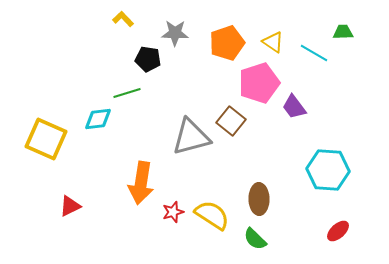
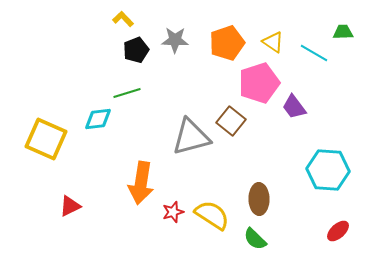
gray star: moved 7 px down
black pentagon: moved 12 px left, 9 px up; rotated 30 degrees counterclockwise
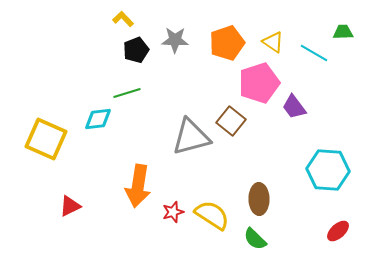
orange arrow: moved 3 px left, 3 px down
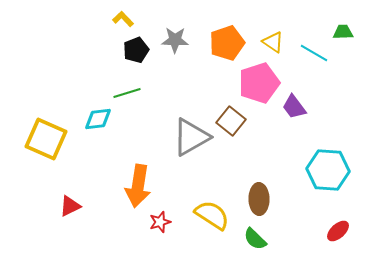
gray triangle: rotated 15 degrees counterclockwise
red star: moved 13 px left, 10 px down
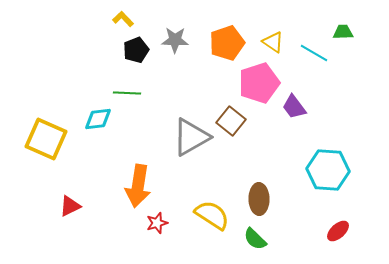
green line: rotated 20 degrees clockwise
red star: moved 3 px left, 1 px down
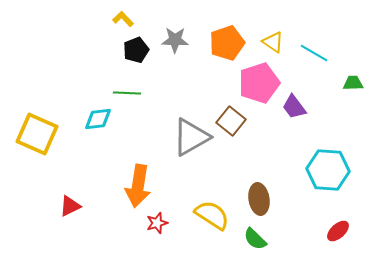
green trapezoid: moved 10 px right, 51 px down
yellow square: moved 9 px left, 5 px up
brown ellipse: rotated 8 degrees counterclockwise
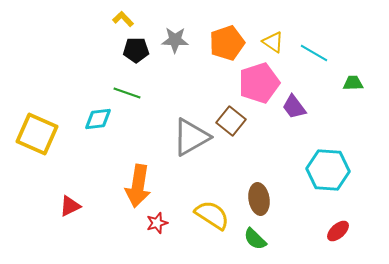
black pentagon: rotated 20 degrees clockwise
green line: rotated 16 degrees clockwise
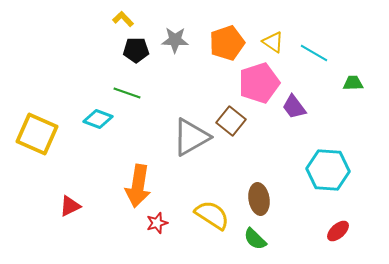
cyan diamond: rotated 28 degrees clockwise
